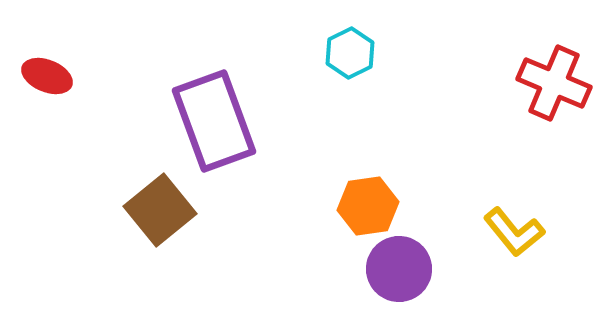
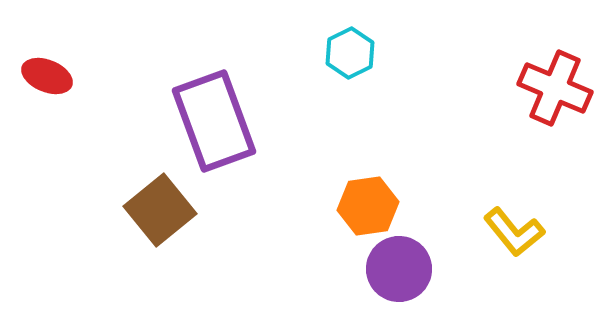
red cross: moved 1 px right, 5 px down
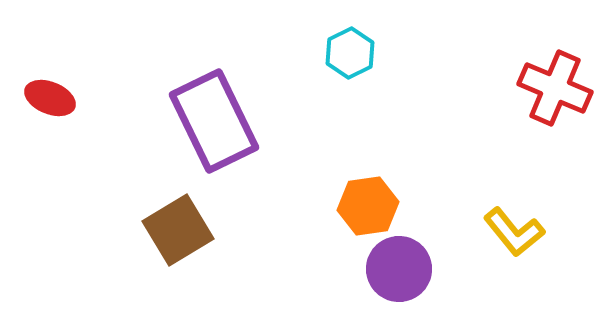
red ellipse: moved 3 px right, 22 px down
purple rectangle: rotated 6 degrees counterclockwise
brown square: moved 18 px right, 20 px down; rotated 8 degrees clockwise
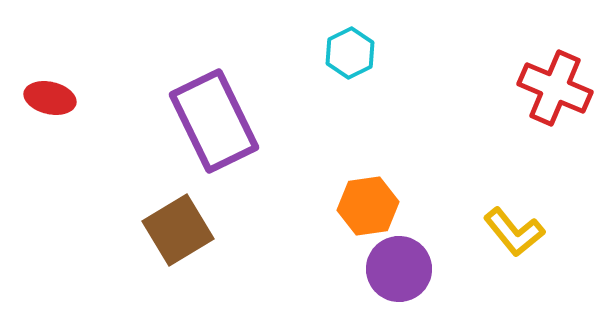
red ellipse: rotated 9 degrees counterclockwise
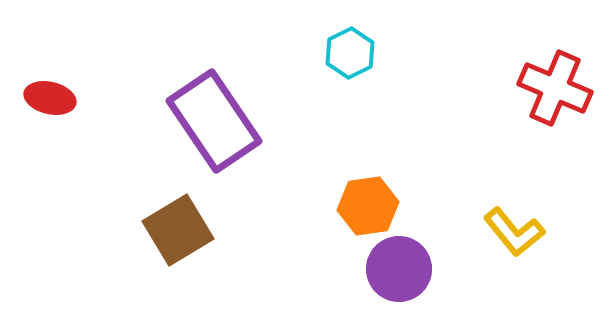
purple rectangle: rotated 8 degrees counterclockwise
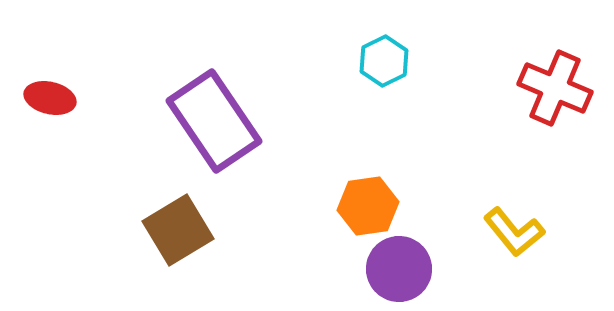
cyan hexagon: moved 34 px right, 8 px down
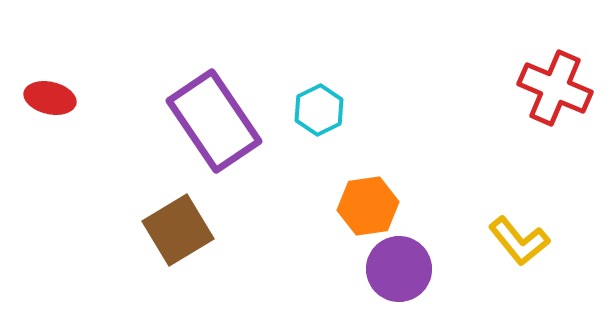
cyan hexagon: moved 65 px left, 49 px down
yellow L-shape: moved 5 px right, 9 px down
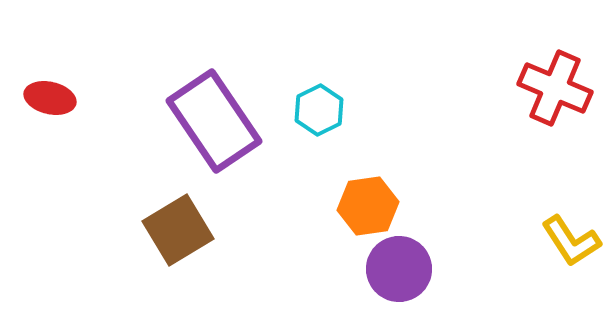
yellow L-shape: moved 52 px right; rotated 6 degrees clockwise
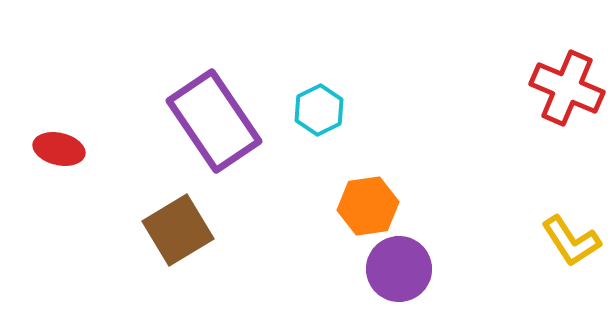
red cross: moved 12 px right
red ellipse: moved 9 px right, 51 px down
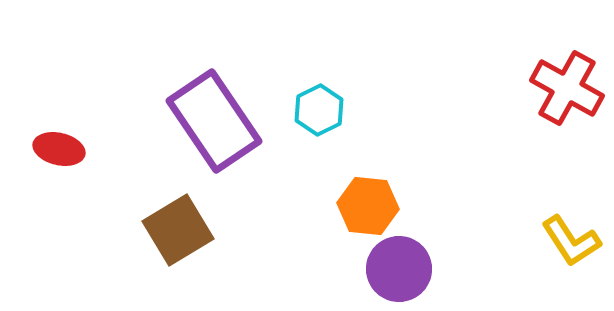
red cross: rotated 6 degrees clockwise
orange hexagon: rotated 14 degrees clockwise
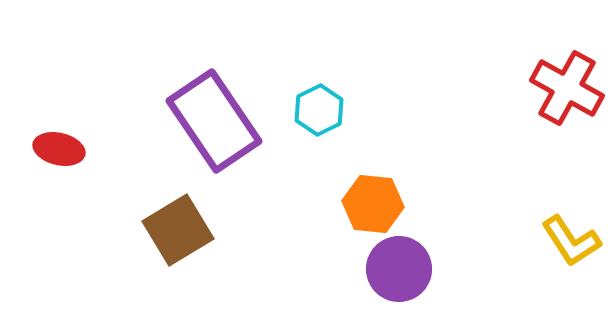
orange hexagon: moved 5 px right, 2 px up
